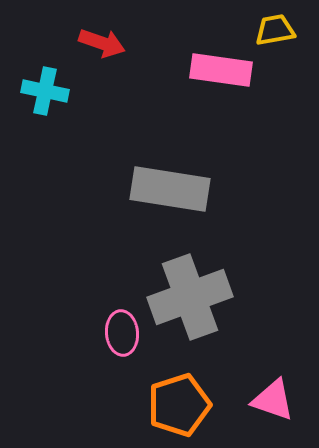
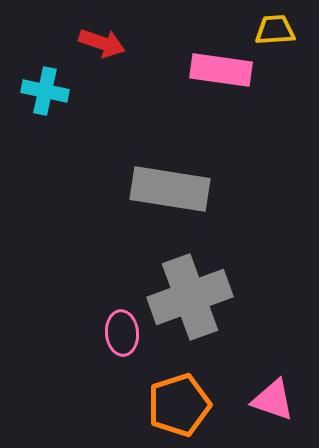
yellow trapezoid: rotated 6 degrees clockwise
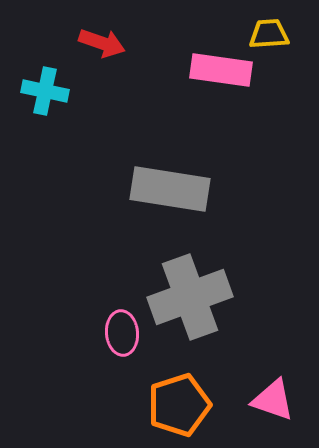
yellow trapezoid: moved 6 px left, 4 px down
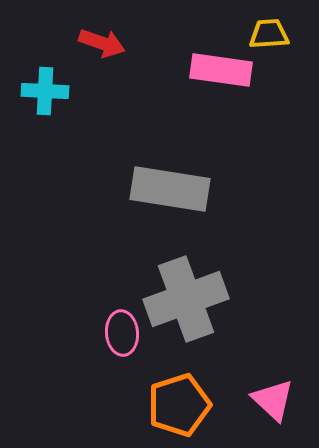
cyan cross: rotated 9 degrees counterclockwise
gray cross: moved 4 px left, 2 px down
pink triangle: rotated 24 degrees clockwise
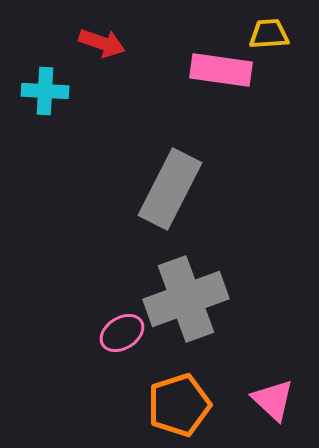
gray rectangle: rotated 72 degrees counterclockwise
pink ellipse: rotated 63 degrees clockwise
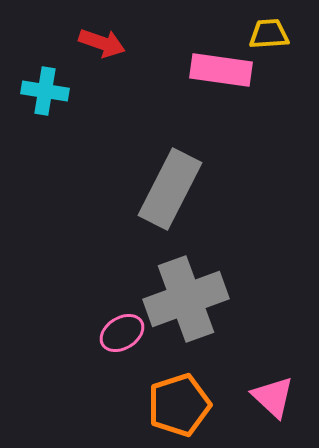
cyan cross: rotated 6 degrees clockwise
pink triangle: moved 3 px up
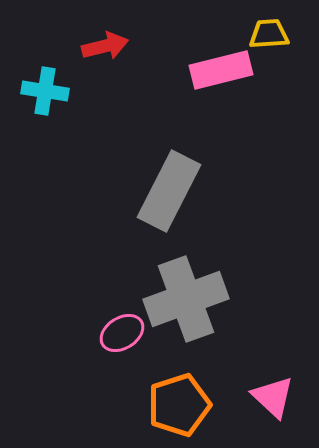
red arrow: moved 3 px right, 3 px down; rotated 33 degrees counterclockwise
pink rectangle: rotated 22 degrees counterclockwise
gray rectangle: moved 1 px left, 2 px down
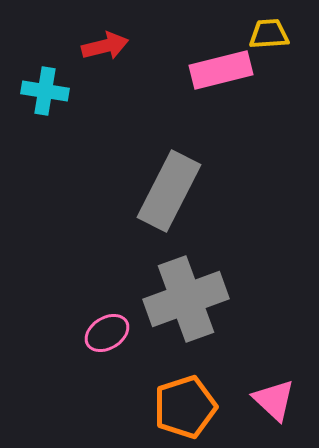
pink ellipse: moved 15 px left
pink triangle: moved 1 px right, 3 px down
orange pentagon: moved 6 px right, 2 px down
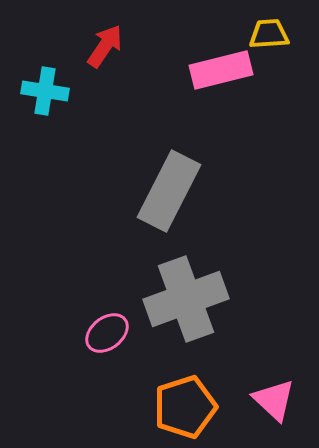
red arrow: rotated 42 degrees counterclockwise
pink ellipse: rotated 6 degrees counterclockwise
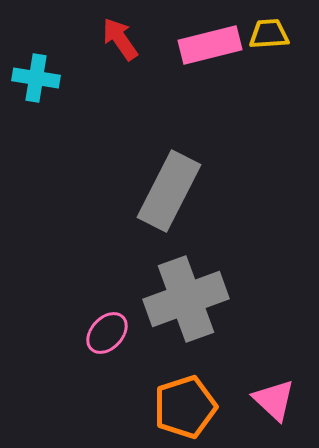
red arrow: moved 15 px right, 7 px up; rotated 69 degrees counterclockwise
pink rectangle: moved 11 px left, 25 px up
cyan cross: moved 9 px left, 13 px up
pink ellipse: rotated 9 degrees counterclockwise
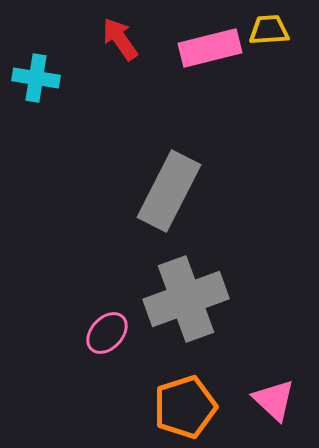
yellow trapezoid: moved 4 px up
pink rectangle: moved 3 px down
